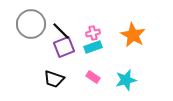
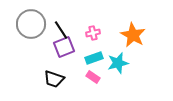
black line: moved 1 px up; rotated 12 degrees clockwise
cyan rectangle: moved 1 px right, 11 px down
cyan star: moved 8 px left, 17 px up
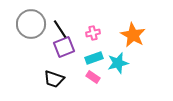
black line: moved 1 px left, 1 px up
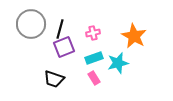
black line: rotated 48 degrees clockwise
orange star: moved 1 px right, 1 px down
pink rectangle: moved 1 px right, 1 px down; rotated 24 degrees clockwise
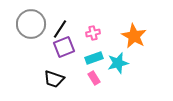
black line: rotated 18 degrees clockwise
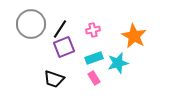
pink cross: moved 3 px up
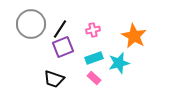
purple square: moved 1 px left
cyan star: moved 1 px right
pink rectangle: rotated 16 degrees counterclockwise
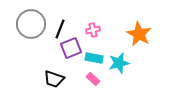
black line: rotated 12 degrees counterclockwise
orange star: moved 5 px right, 2 px up
purple square: moved 8 px right, 1 px down
cyan rectangle: rotated 30 degrees clockwise
pink rectangle: moved 1 px left, 1 px down
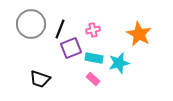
black trapezoid: moved 14 px left
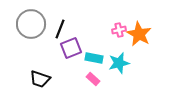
pink cross: moved 26 px right
